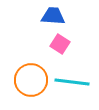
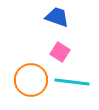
blue trapezoid: moved 4 px right, 1 px down; rotated 15 degrees clockwise
pink square: moved 8 px down
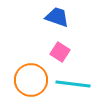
cyan line: moved 1 px right, 2 px down
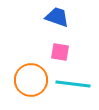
pink square: rotated 24 degrees counterclockwise
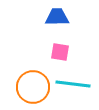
blue trapezoid: rotated 20 degrees counterclockwise
orange circle: moved 2 px right, 7 px down
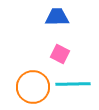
pink square: moved 2 px down; rotated 18 degrees clockwise
cyan line: rotated 8 degrees counterclockwise
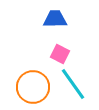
blue trapezoid: moved 2 px left, 2 px down
cyan line: rotated 56 degrees clockwise
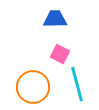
cyan line: moved 4 px right; rotated 20 degrees clockwise
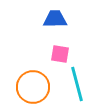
pink square: rotated 18 degrees counterclockwise
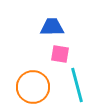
blue trapezoid: moved 3 px left, 8 px down
cyan line: moved 1 px down
